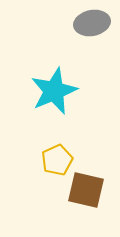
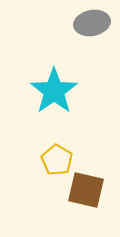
cyan star: rotated 12 degrees counterclockwise
yellow pentagon: rotated 16 degrees counterclockwise
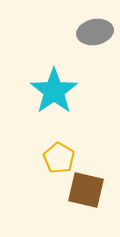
gray ellipse: moved 3 px right, 9 px down
yellow pentagon: moved 2 px right, 2 px up
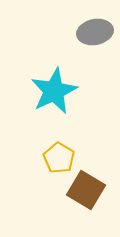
cyan star: rotated 9 degrees clockwise
brown square: rotated 18 degrees clockwise
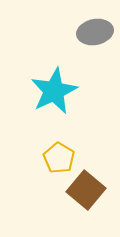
brown square: rotated 9 degrees clockwise
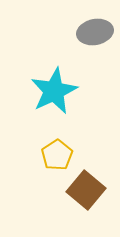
yellow pentagon: moved 2 px left, 3 px up; rotated 8 degrees clockwise
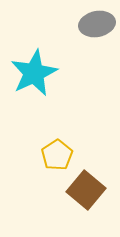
gray ellipse: moved 2 px right, 8 px up
cyan star: moved 20 px left, 18 px up
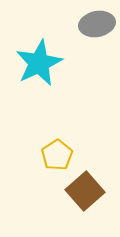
cyan star: moved 5 px right, 10 px up
brown square: moved 1 px left, 1 px down; rotated 9 degrees clockwise
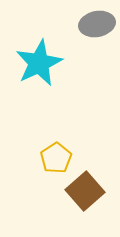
yellow pentagon: moved 1 px left, 3 px down
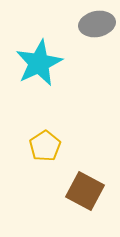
yellow pentagon: moved 11 px left, 12 px up
brown square: rotated 21 degrees counterclockwise
